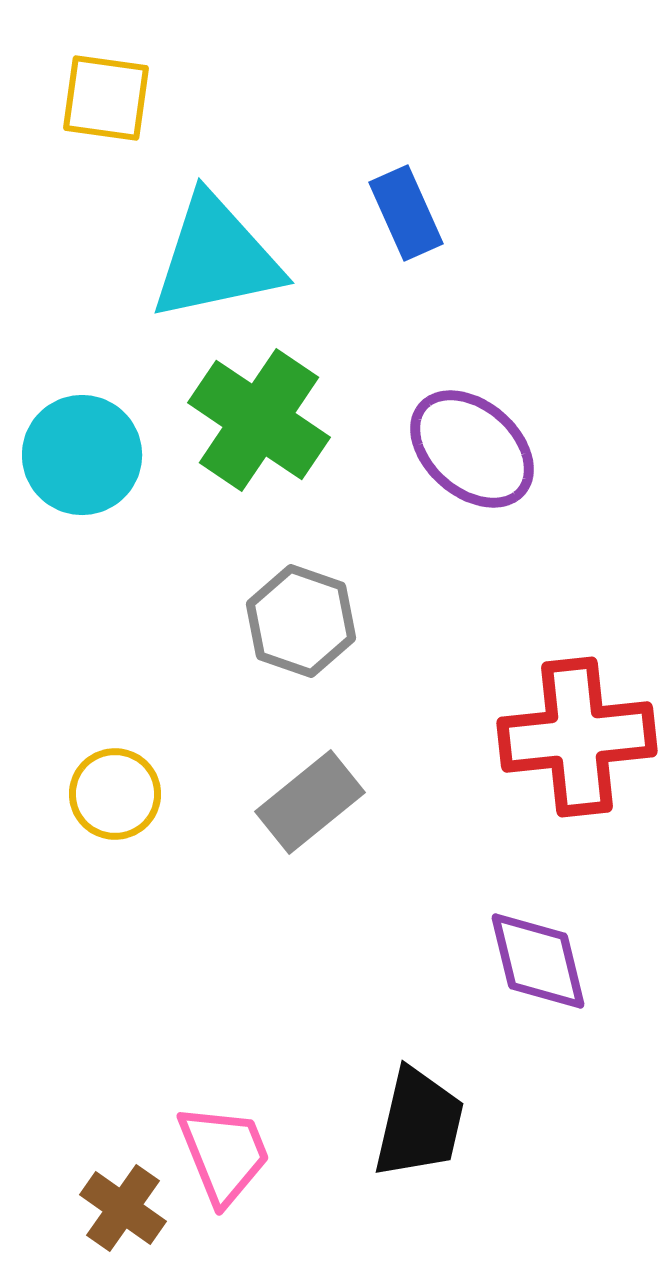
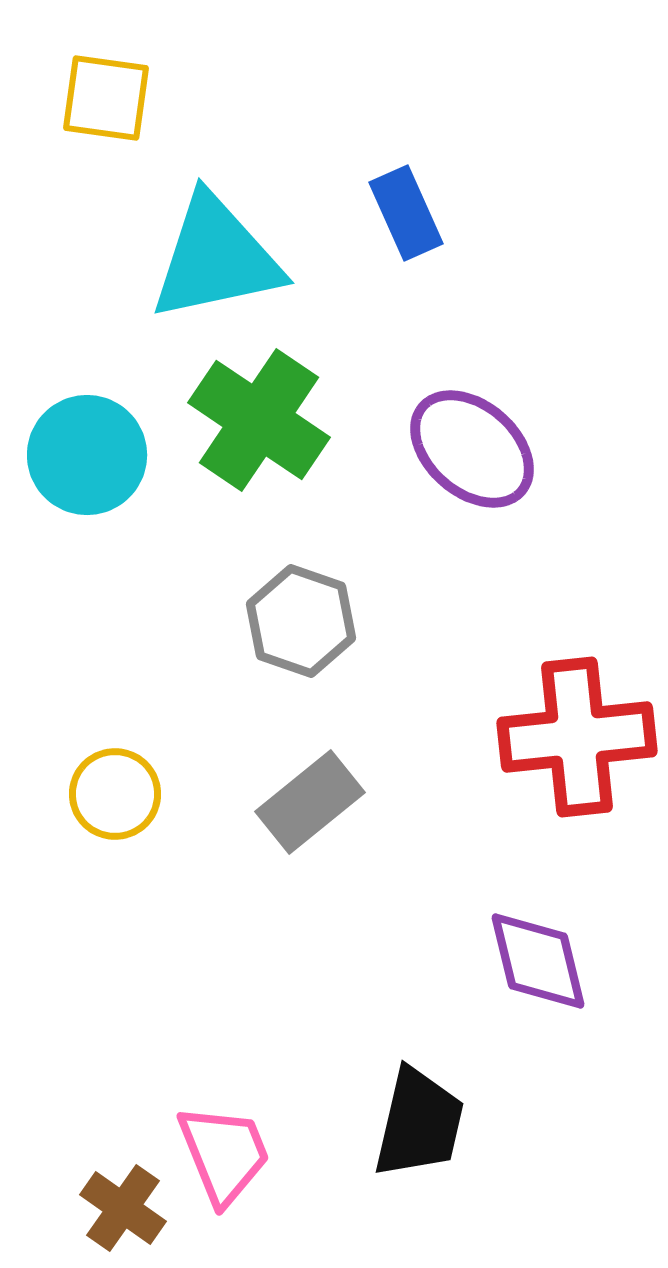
cyan circle: moved 5 px right
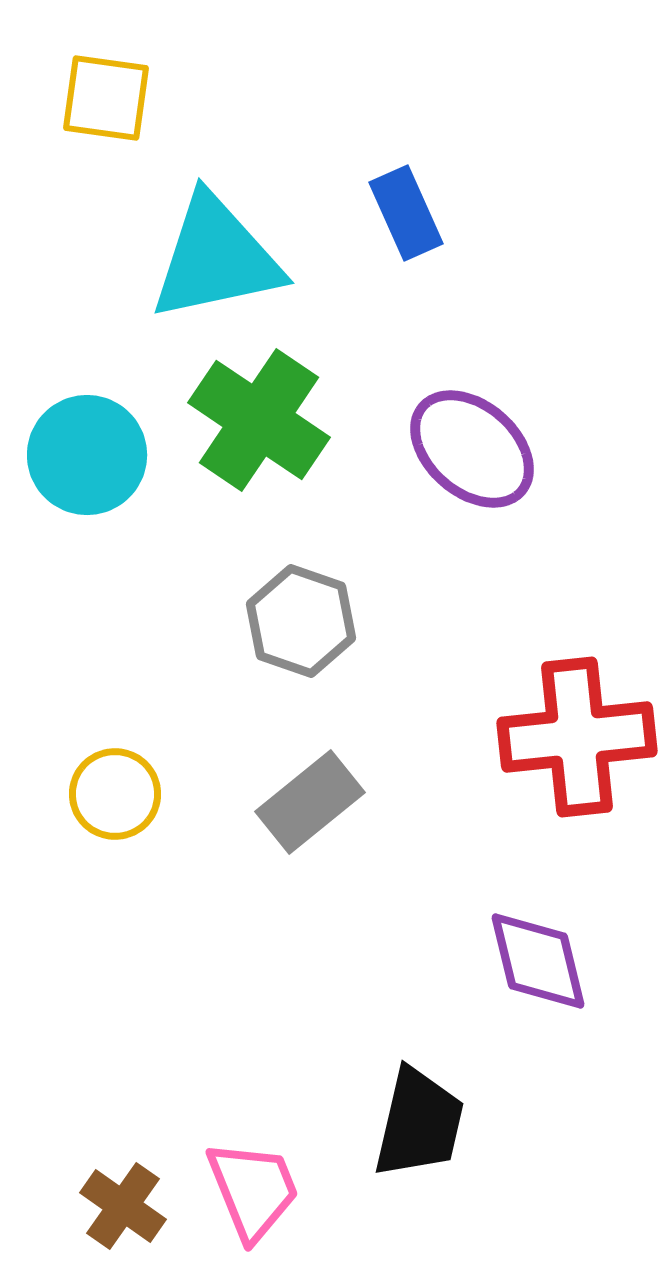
pink trapezoid: moved 29 px right, 36 px down
brown cross: moved 2 px up
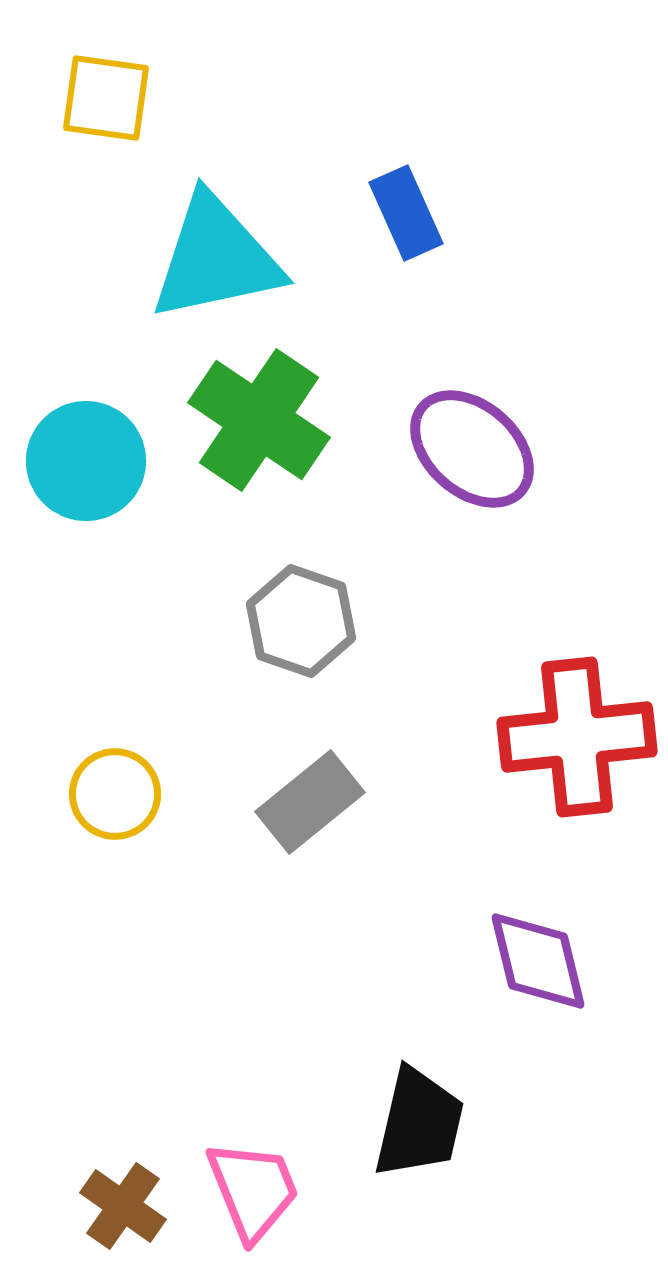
cyan circle: moved 1 px left, 6 px down
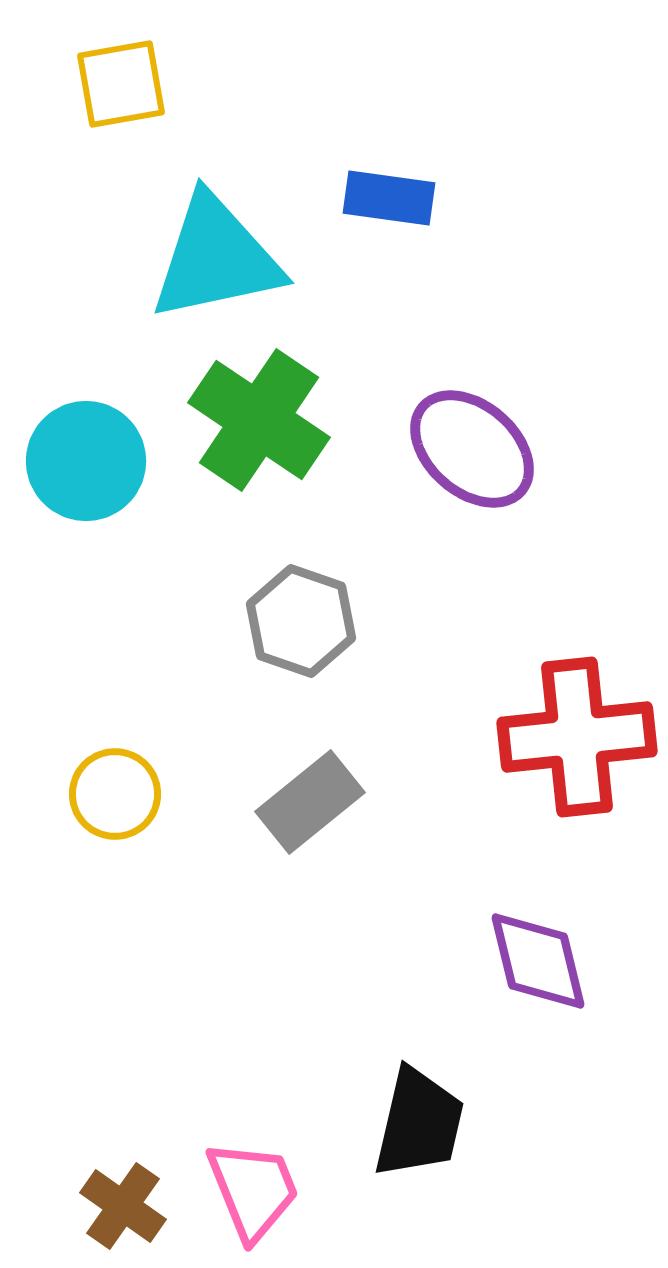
yellow square: moved 15 px right, 14 px up; rotated 18 degrees counterclockwise
blue rectangle: moved 17 px left, 15 px up; rotated 58 degrees counterclockwise
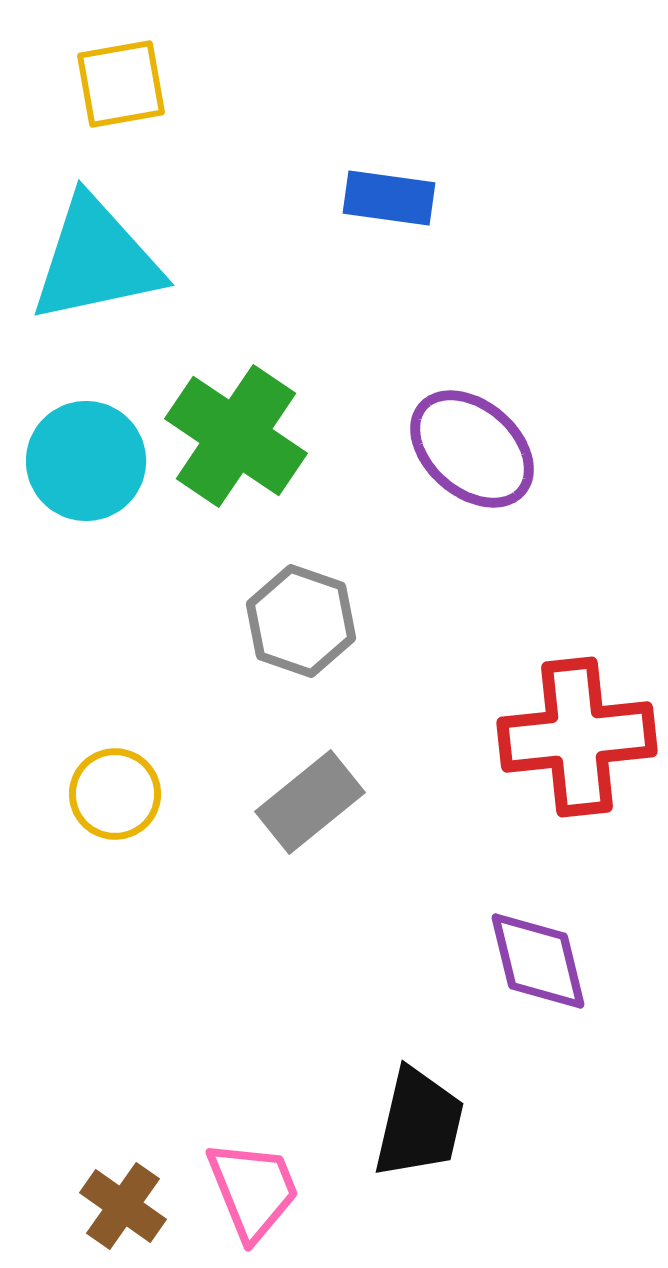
cyan triangle: moved 120 px left, 2 px down
green cross: moved 23 px left, 16 px down
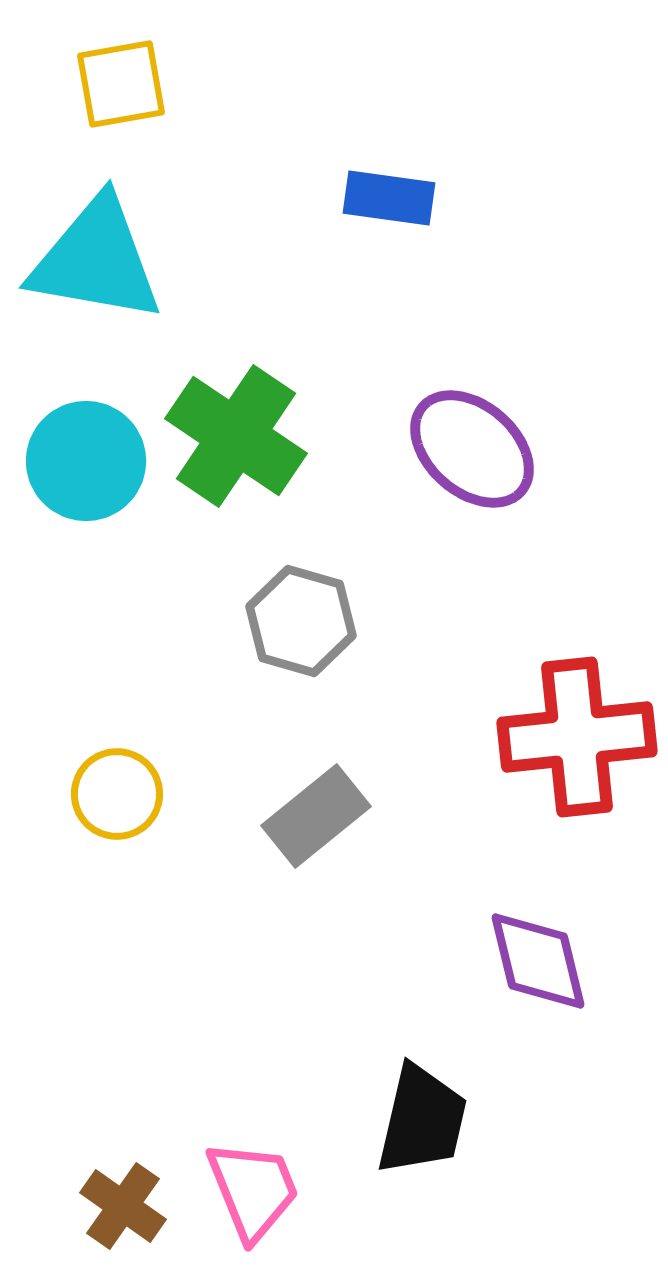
cyan triangle: rotated 22 degrees clockwise
gray hexagon: rotated 3 degrees counterclockwise
yellow circle: moved 2 px right
gray rectangle: moved 6 px right, 14 px down
black trapezoid: moved 3 px right, 3 px up
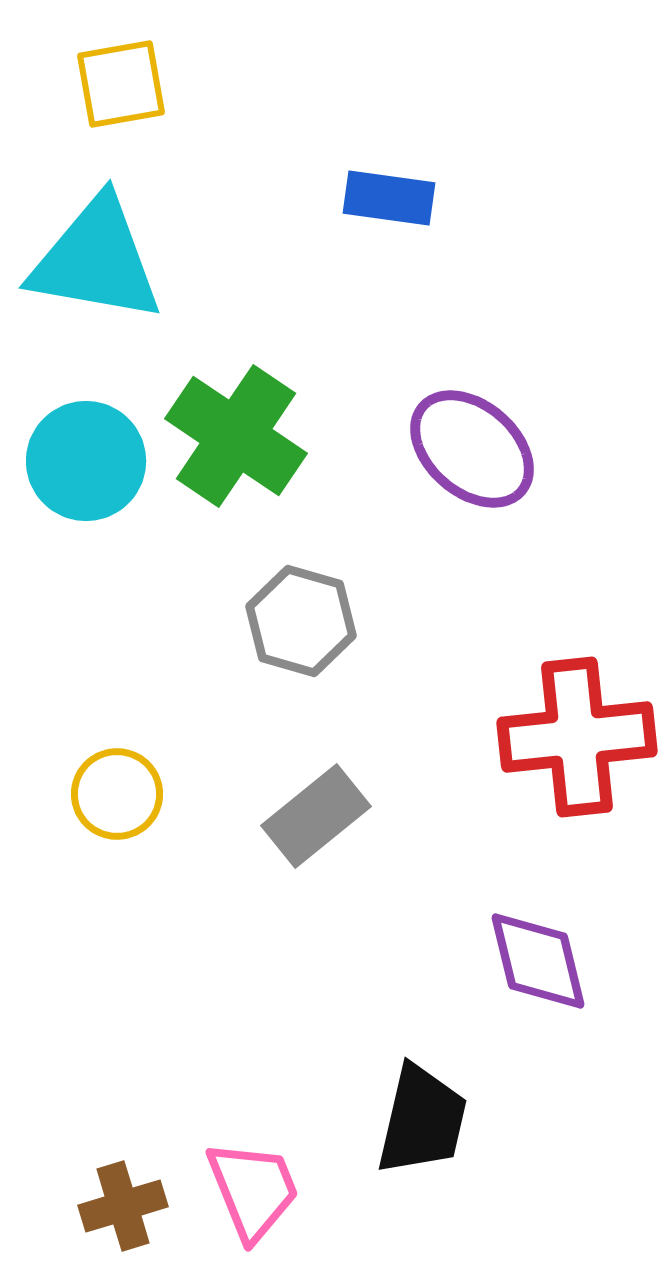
brown cross: rotated 38 degrees clockwise
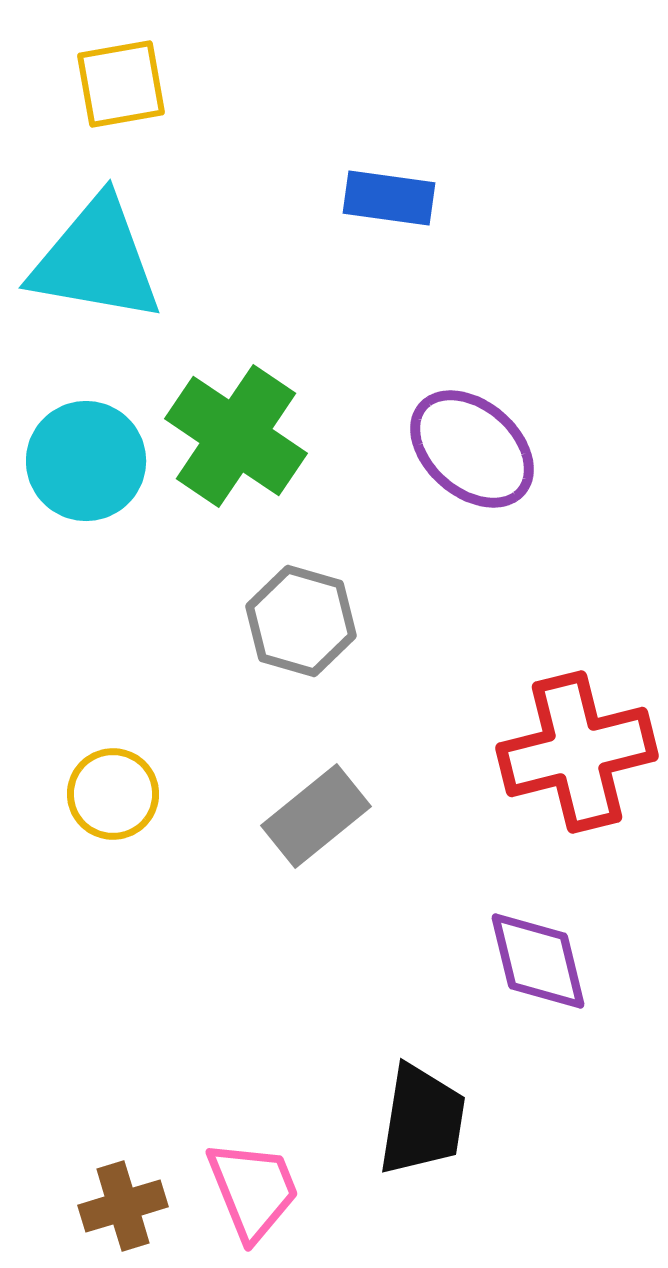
red cross: moved 15 px down; rotated 8 degrees counterclockwise
yellow circle: moved 4 px left
black trapezoid: rotated 4 degrees counterclockwise
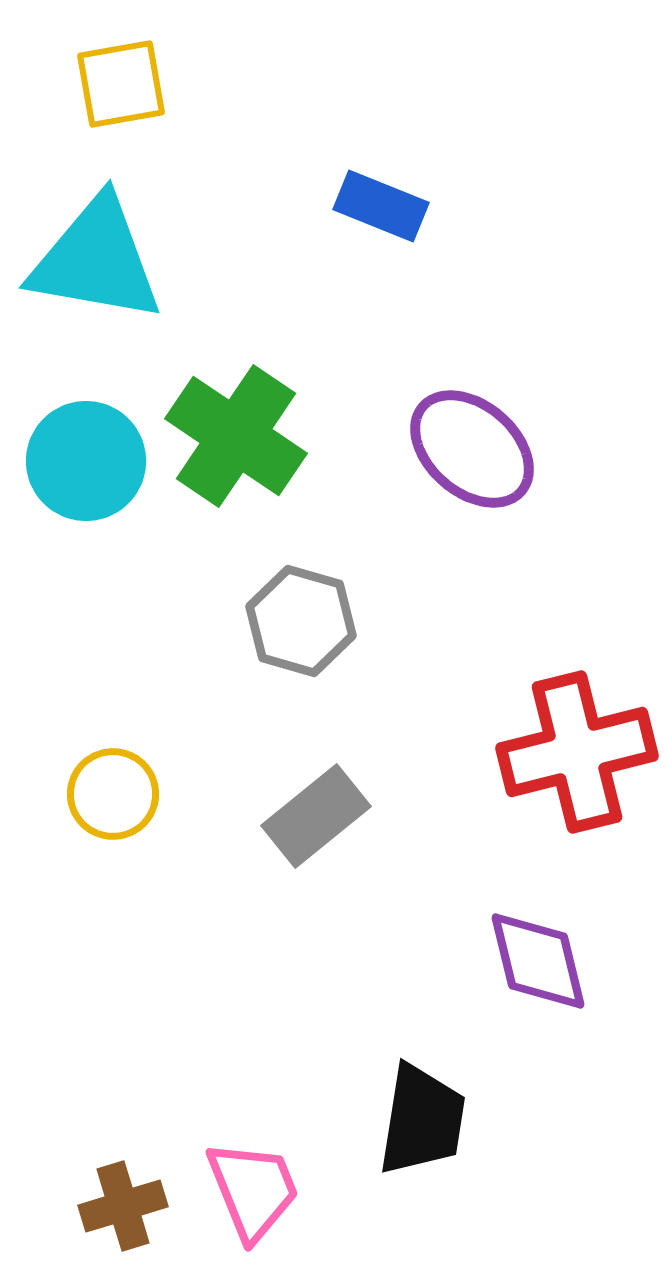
blue rectangle: moved 8 px left, 8 px down; rotated 14 degrees clockwise
